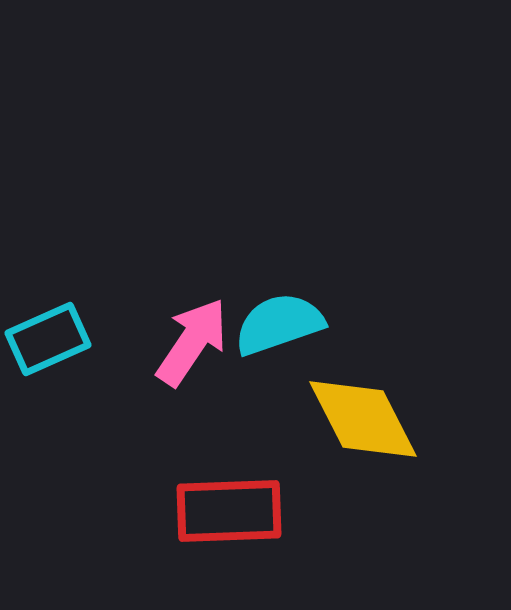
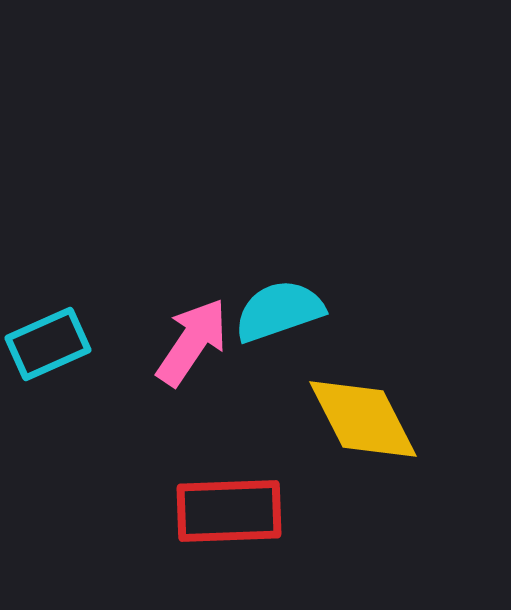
cyan semicircle: moved 13 px up
cyan rectangle: moved 5 px down
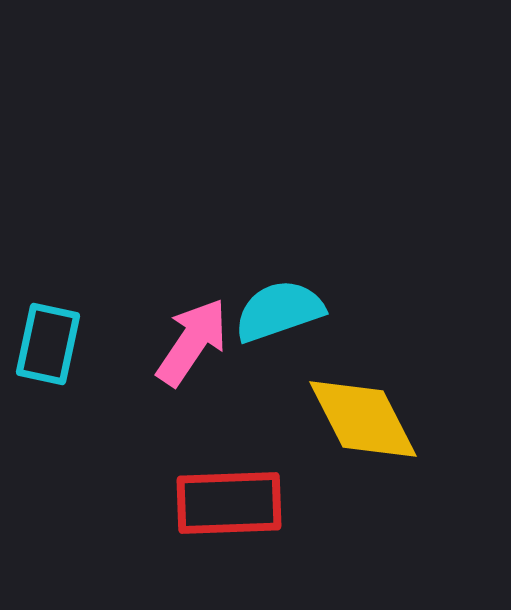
cyan rectangle: rotated 54 degrees counterclockwise
red rectangle: moved 8 px up
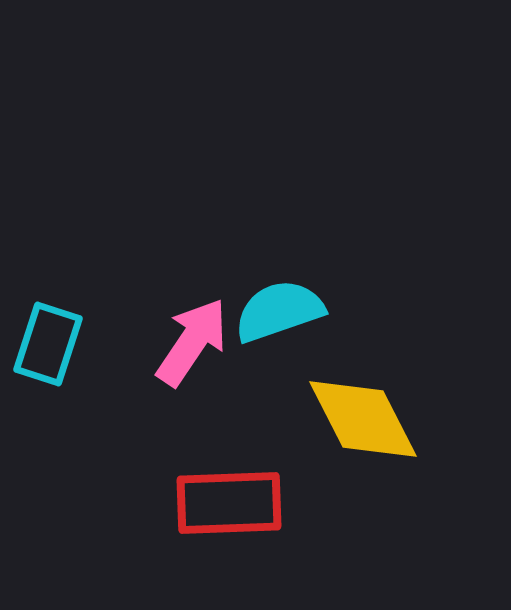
cyan rectangle: rotated 6 degrees clockwise
